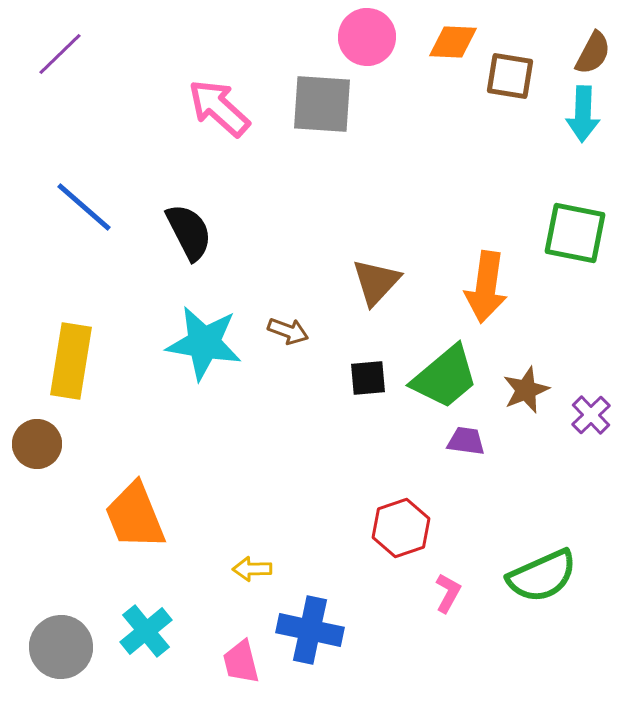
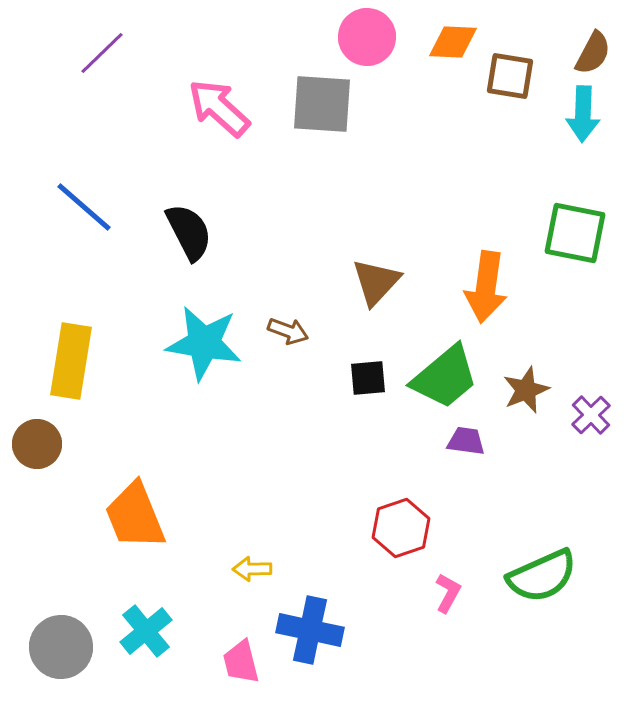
purple line: moved 42 px right, 1 px up
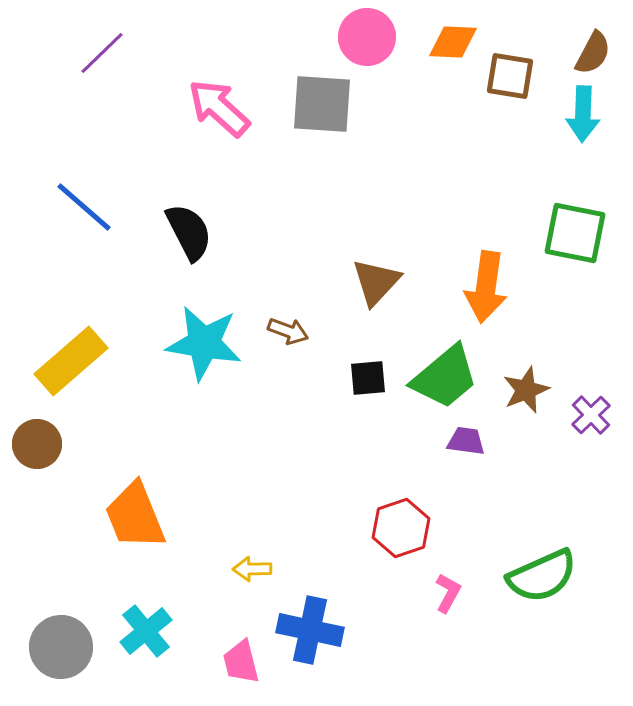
yellow rectangle: rotated 40 degrees clockwise
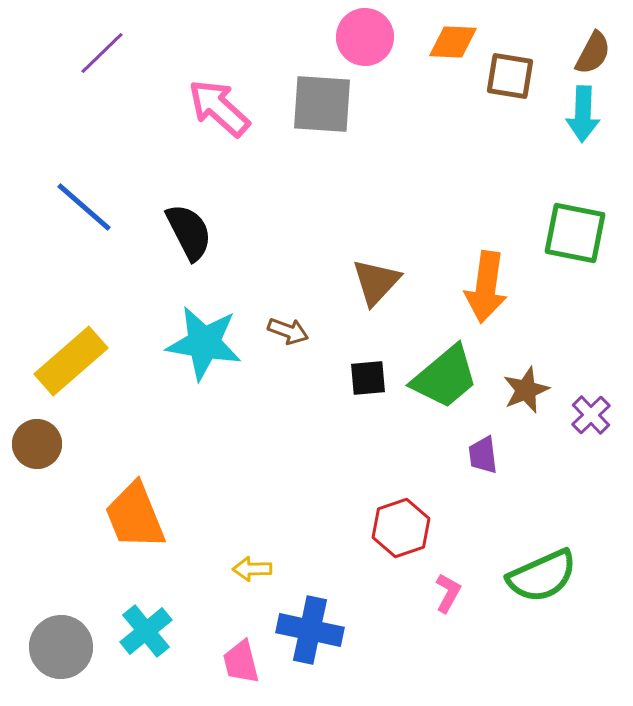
pink circle: moved 2 px left
purple trapezoid: moved 17 px right, 14 px down; rotated 105 degrees counterclockwise
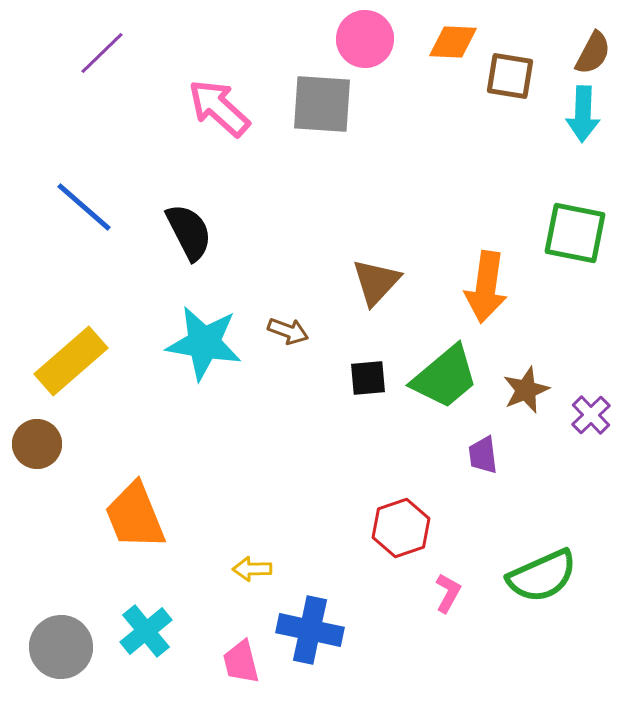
pink circle: moved 2 px down
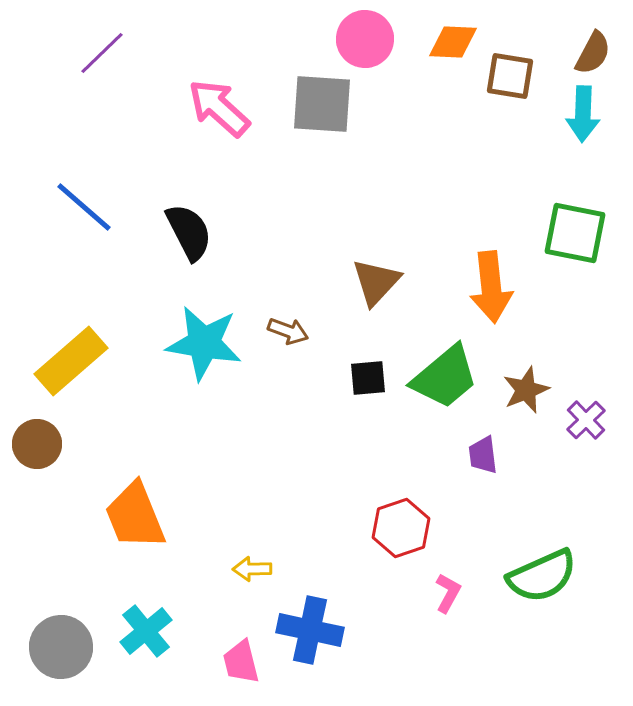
orange arrow: moved 5 px right; rotated 14 degrees counterclockwise
purple cross: moved 5 px left, 5 px down
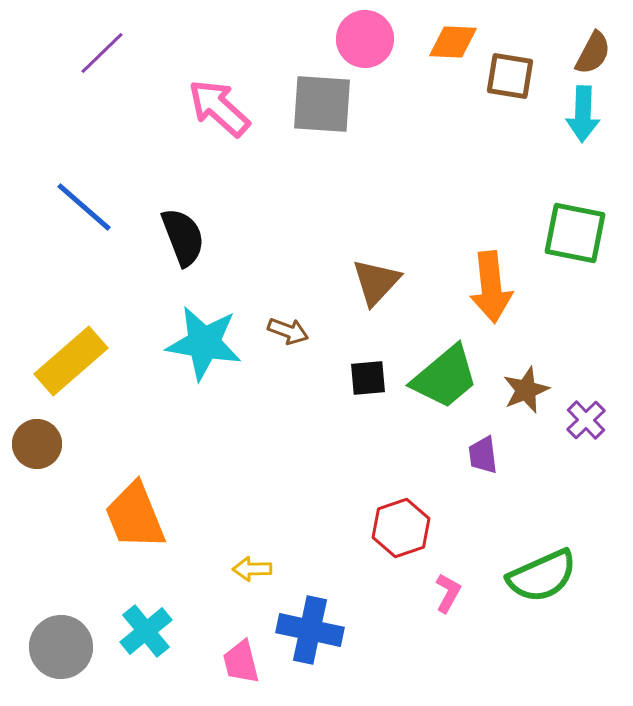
black semicircle: moved 6 px left, 5 px down; rotated 6 degrees clockwise
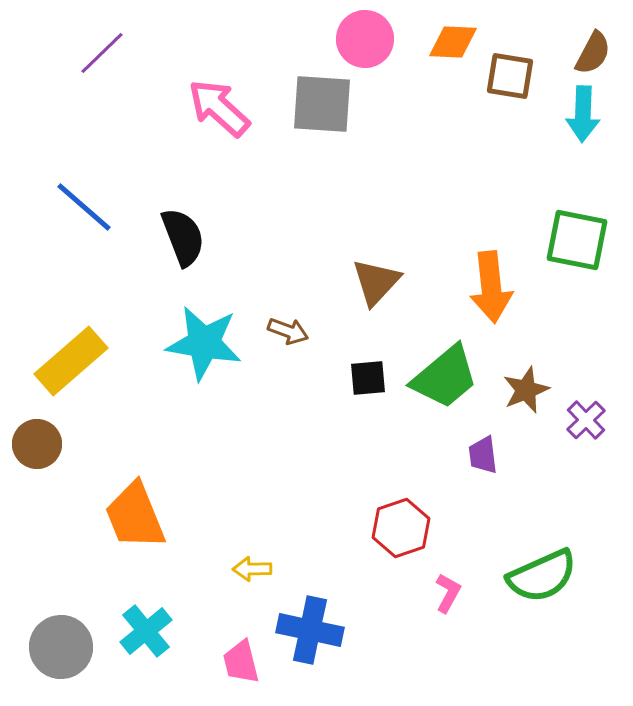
green square: moved 2 px right, 7 px down
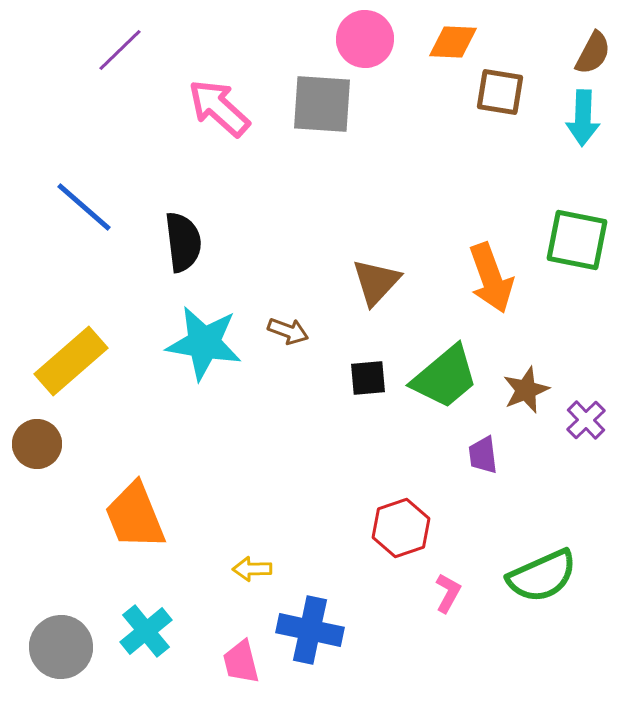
purple line: moved 18 px right, 3 px up
brown square: moved 10 px left, 16 px down
cyan arrow: moved 4 px down
black semicircle: moved 5 px down; rotated 14 degrees clockwise
orange arrow: moved 9 px up; rotated 14 degrees counterclockwise
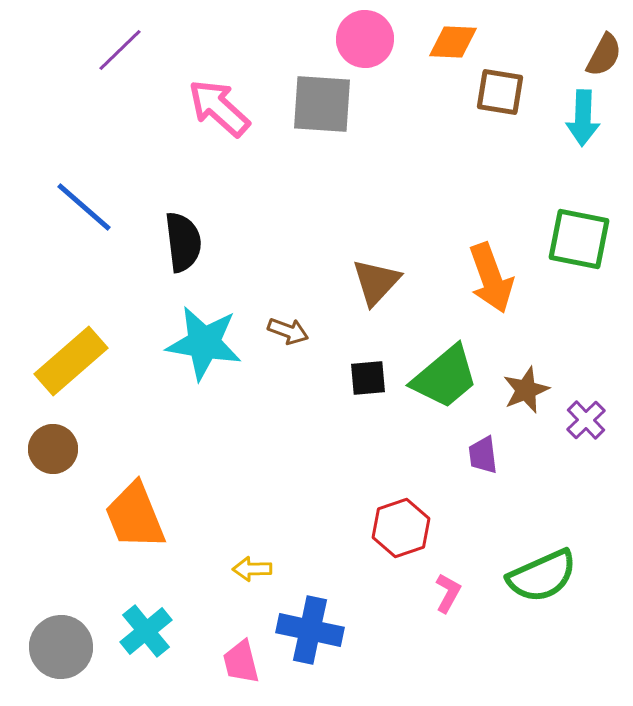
brown semicircle: moved 11 px right, 2 px down
green square: moved 2 px right, 1 px up
brown circle: moved 16 px right, 5 px down
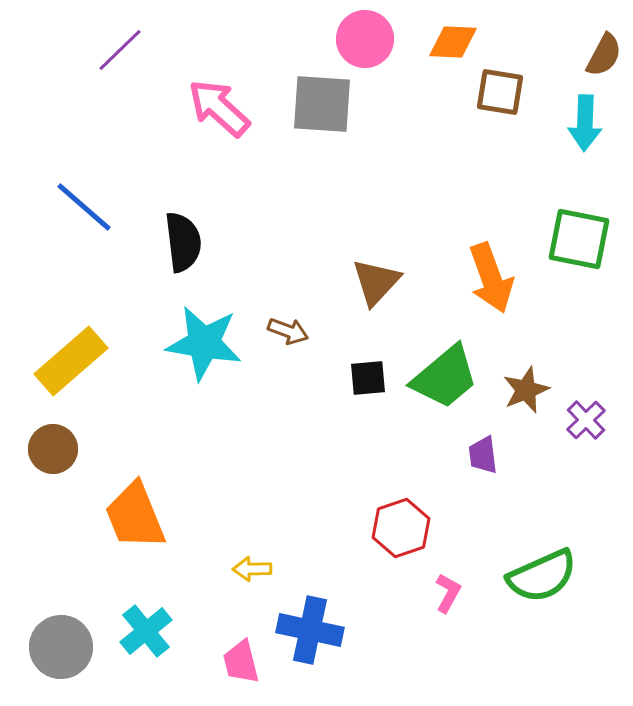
cyan arrow: moved 2 px right, 5 px down
